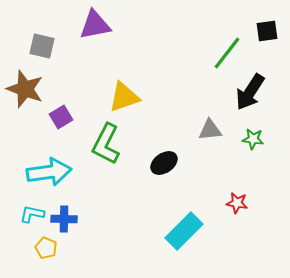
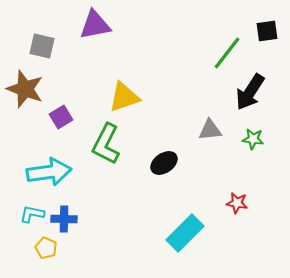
cyan rectangle: moved 1 px right, 2 px down
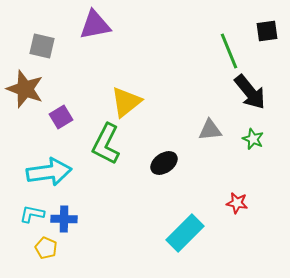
green line: moved 2 px right, 2 px up; rotated 60 degrees counterclockwise
black arrow: rotated 72 degrees counterclockwise
yellow triangle: moved 2 px right, 5 px down; rotated 20 degrees counterclockwise
green star: rotated 15 degrees clockwise
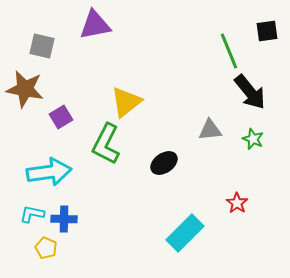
brown star: rotated 9 degrees counterclockwise
red star: rotated 25 degrees clockwise
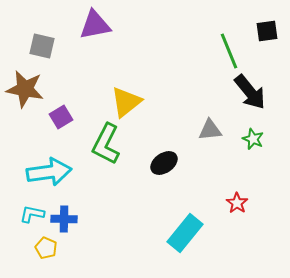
cyan rectangle: rotated 6 degrees counterclockwise
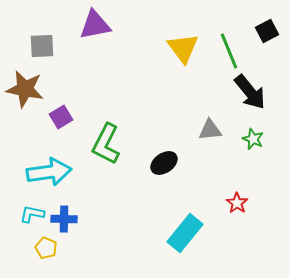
black square: rotated 20 degrees counterclockwise
gray square: rotated 16 degrees counterclockwise
yellow triangle: moved 57 px right, 54 px up; rotated 28 degrees counterclockwise
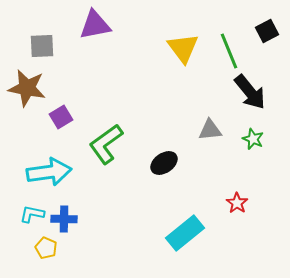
brown star: moved 2 px right, 1 px up
green L-shape: rotated 27 degrees clockwise
cyan rectangle: rotated 12 degrees clockwise
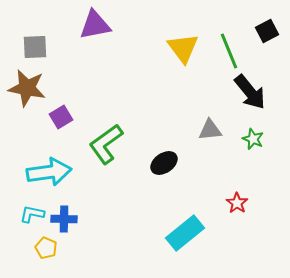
gray square: moved 7 px left, 1 px down
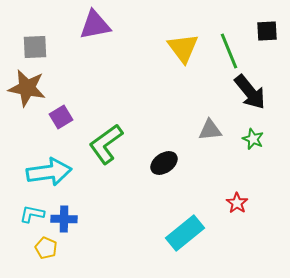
black square: rotated 25 degrees clockwise
